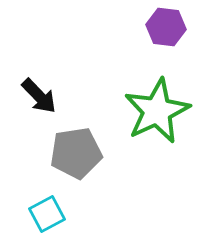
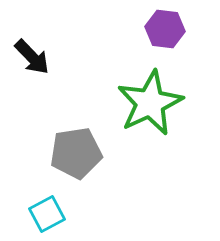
purple hexagon: moved 1 px left, 2 px down
black arrow: moved 7 px left, 39 px up
green star: moved 7 px left, 8 px up
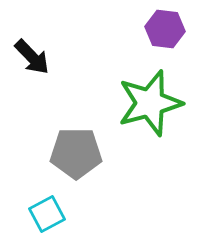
green star: rotated 10 degrees clockwise
gray pentagon: rotated 9 degrees clockwise
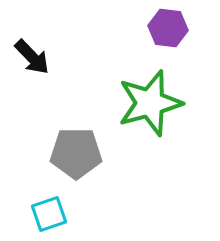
purple hexagon: moved 3 px right, 1 px up
cyan square: moved 2 px right; rotated 9 degrees clockwise
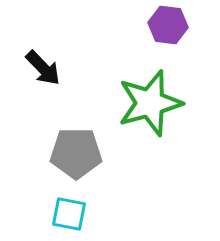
purple hexagon: moved 3 px up
black arrow: moved 11 px right, 11 px down
cyan square: moved 20 px right; rotated 30 degrees clockwise
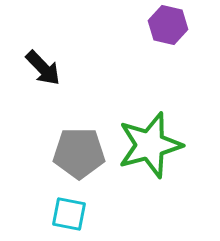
purple hexagon: rotated 6 degrees clockwise
green star: moved 42 px down
gray pentagon: moved 3 px right
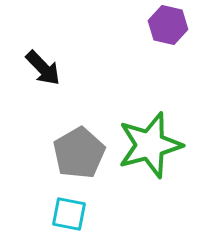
gray pentagon: rotated 30 degrees counterclockwise
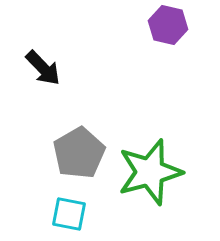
green star: moved 27 px down
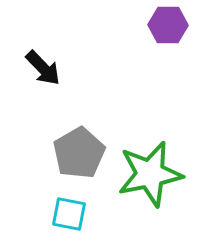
purple hexagon: rotated 12 degrees counterclockwise
green star: moved 2 px down; rotated 4 degrees clockwise
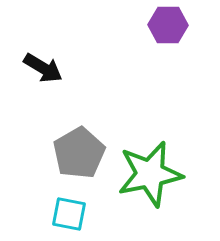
black arrow: rotated 15 degrees counterclockwise
